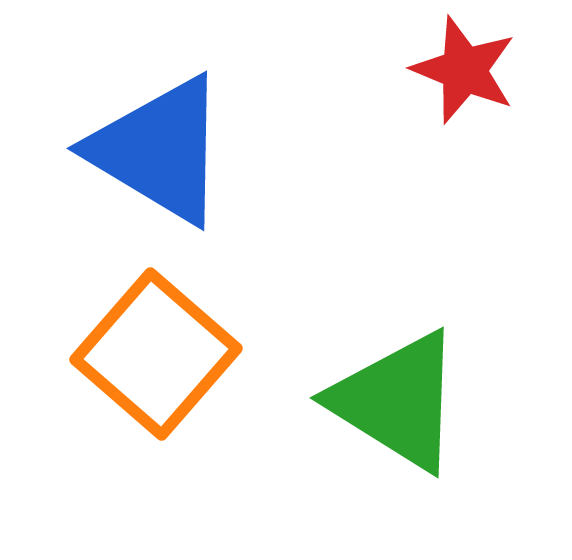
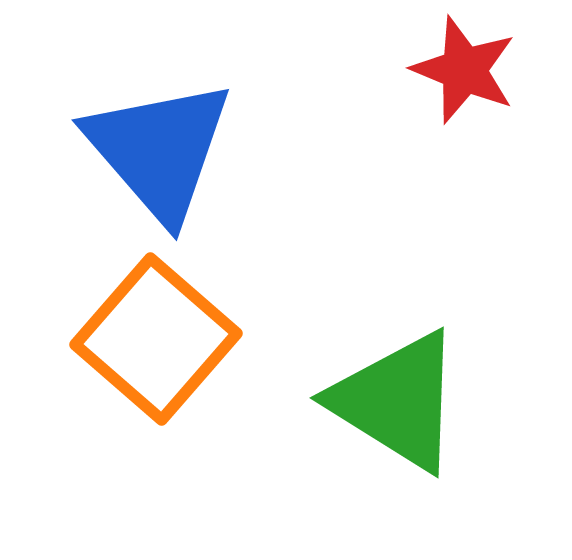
blue triangle: rotated 18 degrees clockwise
orange square: moved 15 px up
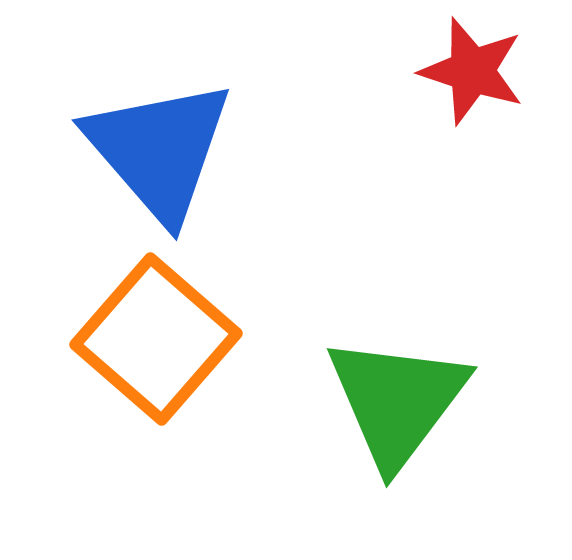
red star: moved 8 px right, 1 px down; rotated 4 degrees counterclockwise
green triangle: rotated 35 degrees clockwise
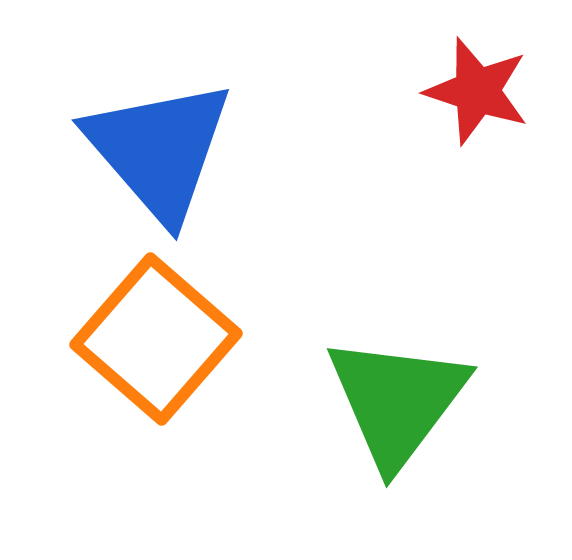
red star: moved 5 px right, 20 px down
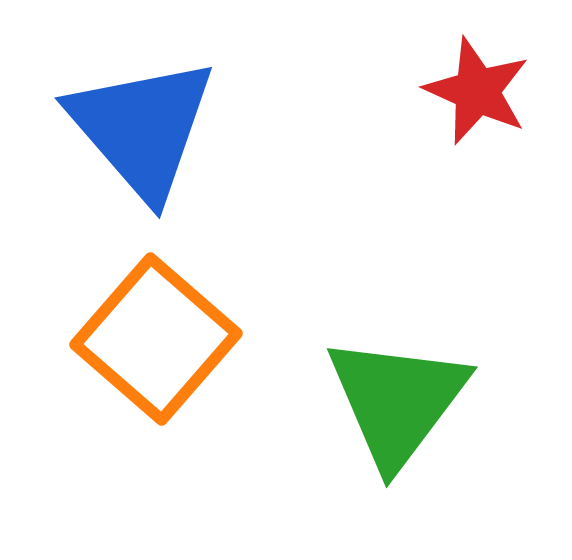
red star: rotated 6 degrees clockwise
blue triangle: moved 17 px left, 22 px up
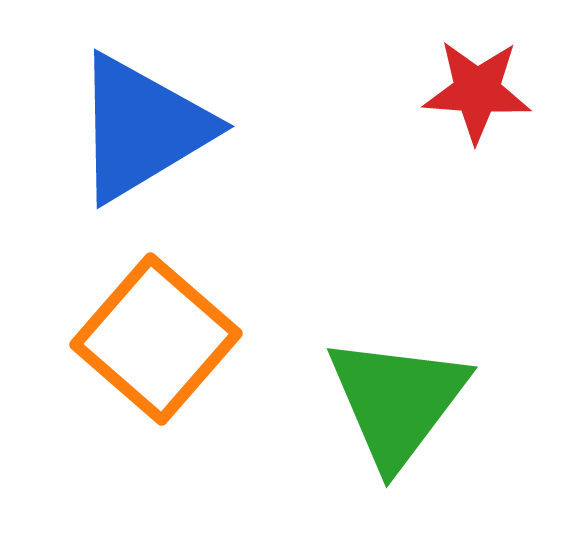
red star: rotated 20 degrees counterclockwise
blue triangle: rotated 40 degrees clockwise
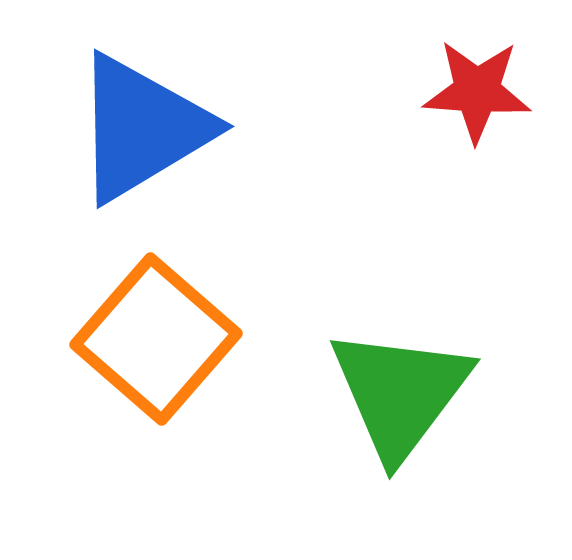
green triangle: moved 3 px right, 8 px up
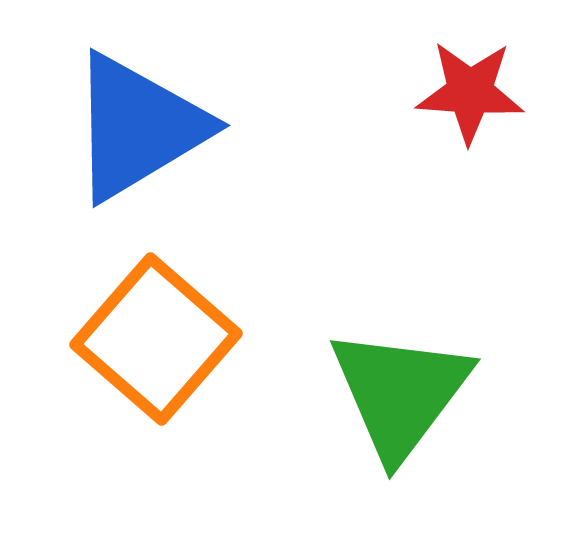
red star: moved 7 px left, 1 px down
blue triangle: moved 4 px left, 1 px up
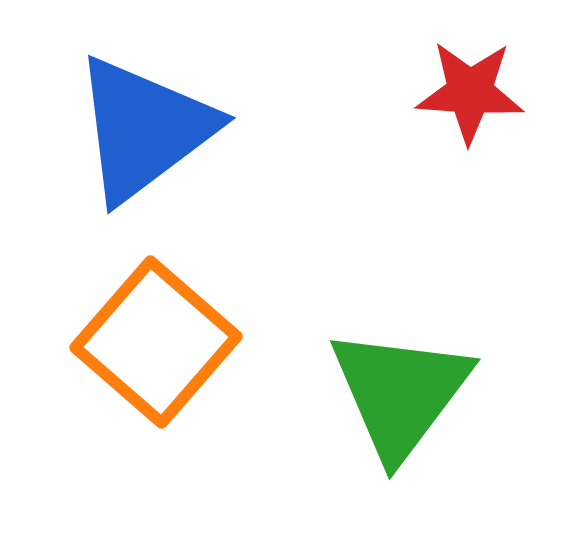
blue triangle: moved 6 px right, 2 px down; rotated 6 degrees counterclockwise
orange square: moved 3 px down
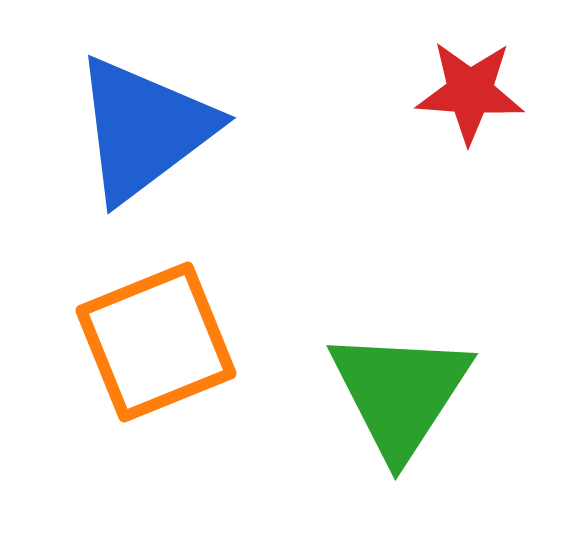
orange square: rotated 27 degrees clockwise
green triangle: rotated 4 degrees counterclockwise
